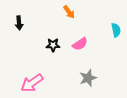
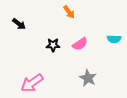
black arrow: moved 1 px down; rotated 48 degrees counterclockwise
cyan semicircle: moved 2 px left, 9 px down; rotated 104 degrees clockwise
gray star: rotated 24 degrees counterclockwise
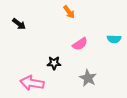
black star: moved 1 px right, 18 px down
pink arrow: rotated 45 degrees clockwise
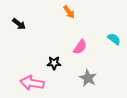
cyan semicircle: rotated 144 degrees counterclockwise
pink semicircle: moved 3 px down; rotated 21 degrees counterclockwise
